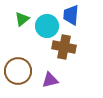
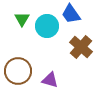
blue trapezoid: moved 1 px up; rotated 40 degrees counterclockwise
green triangle: rotated 21 degrees counterclockwise
brown cross: moved 17 px right; rotated 30 degrees clockwise
purple triangle: rotated 30 degrees clockwise
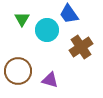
blue trapezoid: moved 2 px left
cyan circle: moved 4 px down
brown cross: rotated 15 degrees clockwise
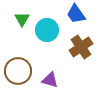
blue trapezoid: moved 7 px right
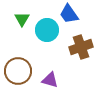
blue trapezoid: moved 7 px left
brown cross: rotated 15 degrees clockwise
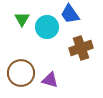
blue trapezoid: moved 1 px right
cyan circle: moved 3 px up
brown cross: moved 1 px down
brown circle: moved 3 px right, 2 px down
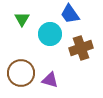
cyan circle: moved 3 px right, 7 px down
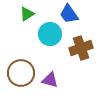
blue trapezoid: moved 1 px left
green triangle: moved 5 px right, 5 px up; rotated 28 degrees clockwise
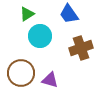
cyan circle: moved 10 px left, 2 px down
